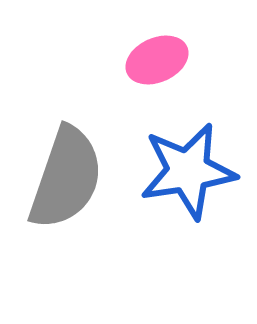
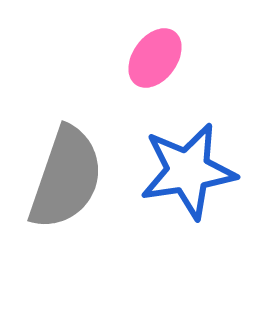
pink ellipse: moved 2 px left, 2 px up; rotated 30 degrees counterclockwise
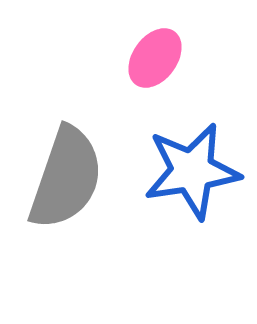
blue star: moved 4 px right
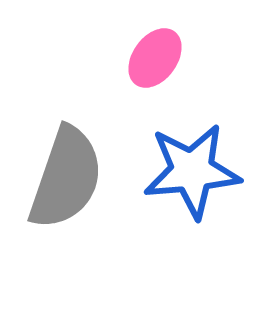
blue star: rotated 4 degrees clockwise
